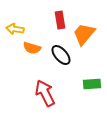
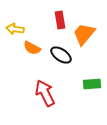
orange semicircle: rotated 12 degrees clockwise
black ellipse: rotated 15 degrees counterclockwise
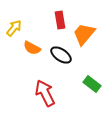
yellow arrow: moved 1 px left, 1 px up; rotated 120 degrees clockwise
green rectangle: rotated 42 degrees clockwise
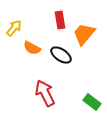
green rectangle: moved 18 px down
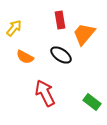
orange semicircle: moved 7 px left, 9 px down
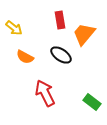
yellow arrow: rotated 90 degrees clockwise
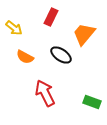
red rectangle: moved 9 px left, 3 px up; rotated 36 degrees clockwise
green rectangle: rotated 18 degrees counterclockwise
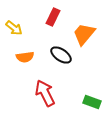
red rectangle: moved 2 px right
orange semicircle: rotated 36 degrees counterclockwise
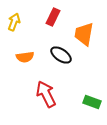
yellow arrow: moved 6 px up; rotated 108 degrees counterclockwise
orange trapezoid: rotated 30 degrees counterclockwise
red arrow: moved 1 px right, 1 px down
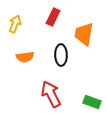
yellow arrow: moved 1 px right, 2 px down
black ellipse: rotated 55 degrees clockwise
red arrow: moved 5 px right
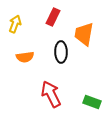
black ellipse: moved 3 px up
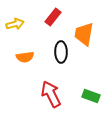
red rectangle: rotated 12 degrees clockwise
yellow arrow: rotated 54 degrees clockwise
green rectangle: moved 1 px left, 6 px up
